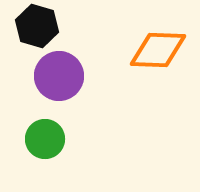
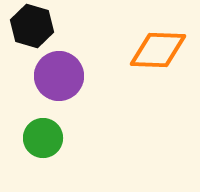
black hexagon: moved 5 px left
green circle: moved 2 px left, 1 px up
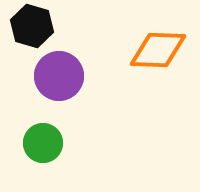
green circle: moved 5 px down
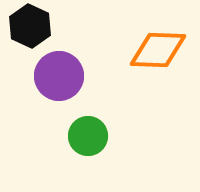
black hexagon: moved 2 px left; rotated 9 degrees clockwise
green circle: moved 45 px right, 7 px up
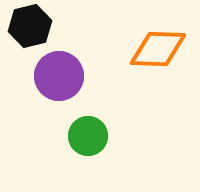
black hexagon: rotated 21 degrees clockwise
orange diamond: moved 1 px up
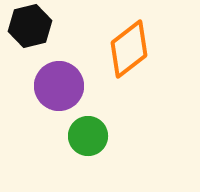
orange diamond: moved 29 px left; rotated 40 degrees counterclockwise
purple circle: moved 10 px down
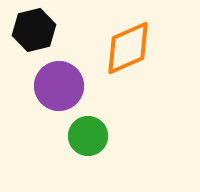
black hexagon: moved 4 px right, 4 px down
orange diamond: moved 1 px left, 1 px up; rotated 14 degrees clockwise
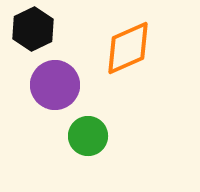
black hexagon: moved 1 px left, 1 px up; rotated 12 degrees counterclockwise
purple circle: moved 4 px left, 1 px up
